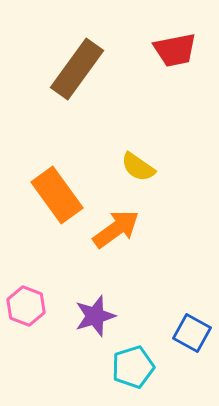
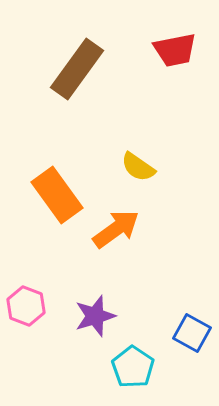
cyan pentagon: rotated 21 degrees counterclockwise
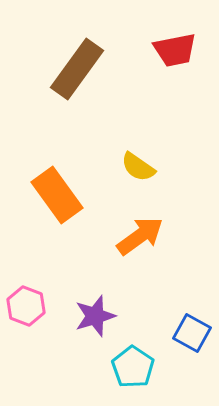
orange arrow: moved 24 px right, 7 px down
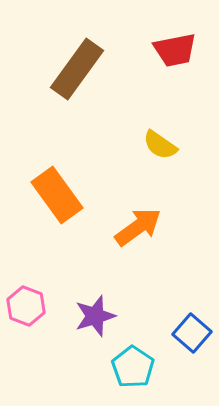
yellow semicircle: moved 22 px right, 22 px up
orange arrow: moved 2 px left, 9 px up
blue square: rotated 12 degrees clockwise
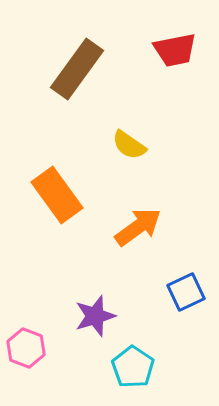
yellow semicircle: moved 31 px left
pink hexagon: moved 42 px down
blue square: moved 6 px left, 41 px up; rotated 24 degrees clockwise
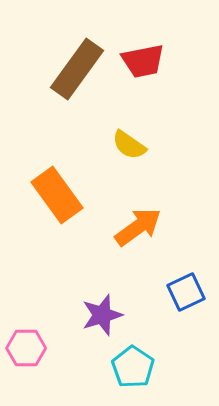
red trapezoid: moved 32 px left, 11 px down
purple star: moved 7 px right, 1 px up
pink hexagon: rotated 21 degrees counterclockwise
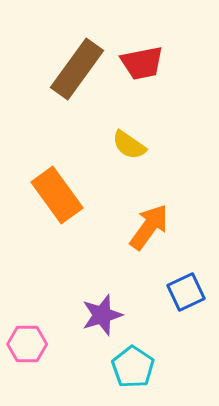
red trapezoid: moved 1 px left, 2 px down
orange arrow: moved 11 px right; rotated 18 degrees counterclockwise
pink hexagon: moved 1 px right, 4 px up
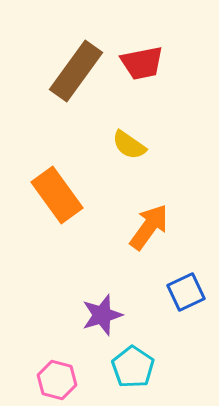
brown rectangle: moved 1 px left, 2 px down
pink hexagon: moved 30 px right, 36 px down; rotated 15 degrees clockwise
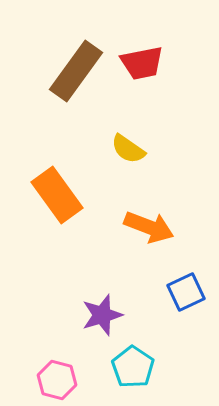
yellow semicircle: moved 1 px left, 4 px down
orange arrow: rotated 75 degrees clockwise
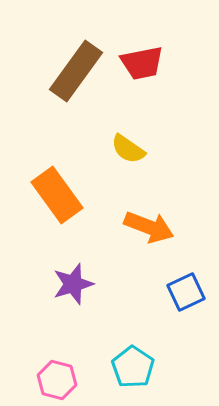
purple star: moved 29 px left, 31 px up
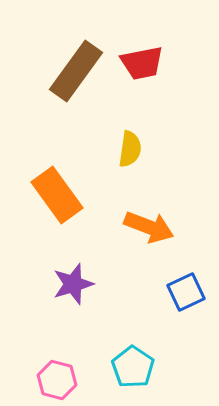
yellow semicircle: moved 2 px right; rotated 117 degrees counterclockwise
